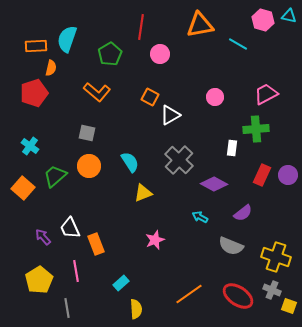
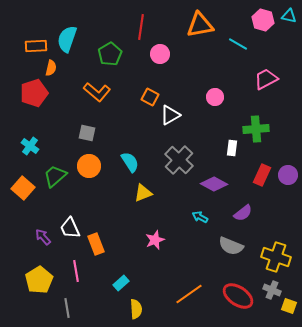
pink trapezoid at (266, 94): moved 15 px up
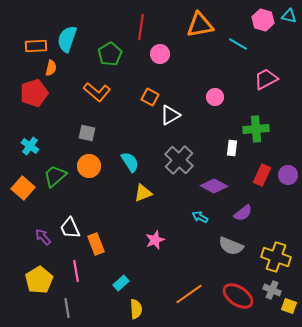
purple diamond at (214, 184): moved 2 px down
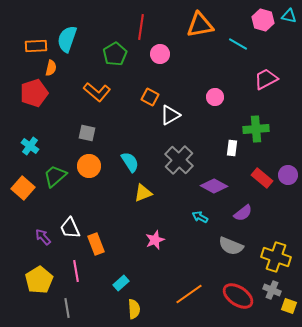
green pentagon at (110, 54): moved 5 px right
red rectangle at (262, 175): moved 3 px down; rotated 75 degrees counterclockwise
yellow semicircle at (136, 309): moved 2 px left
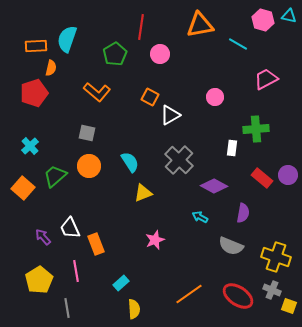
cyan cross at (30, 146): rotated 12 degrees clockwise
purple semicircle at (243, 213): rotated 42 degrees counterclockwise
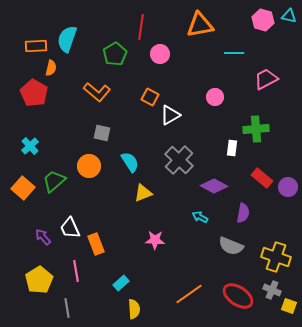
cyan line at (238, 44): moved 4 px left, 9 px down; rotated 30 degrees counterclockwise
red pentagon at (34, 93): rotated 24 degrees counterclockwise
gray square at (87, 133): moved 15 px right
purple circle at (288, 175): moved 12 px down
green trapezoid at (55, 176): moved 1 px left, 5 px down
pink star at (155, 240): rotated 24 degrees clockwise
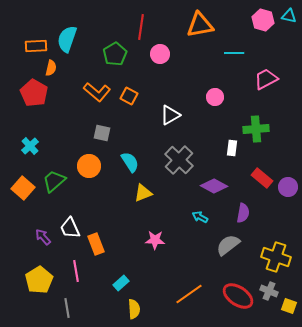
orange square at (150, 97): moved 21 px left, 1 px up
gray semicircle at (231, 246): moved 3 px left, 1 px up; rotated 120 degrees clockwise
gray cross at (272, 290): moved 3 px left, 1 px down
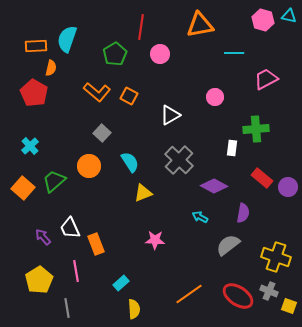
gray square at (102, 133): rotated 30 degrees clockwise
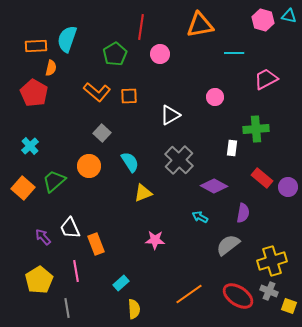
orange square at (129, 96): rotated 30 degrees counterclockwise
yellow cross at (276, 257): moved 4 px left, 4 px down; rotated 36 degrees counterclockwise
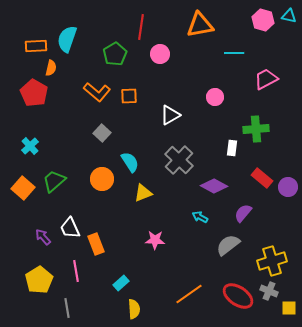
orange circle at (89, 166): moved 13 px right, 13 px down
purple semicircle at (243, 213): rotated 150 degrees counterclockwise
yellow square at (289, 306): moved 2 px down; rotated 21 degrees counterclockwise
